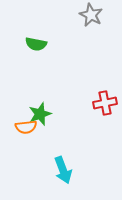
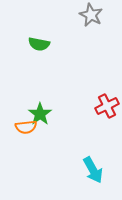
green semicircle: moved 3 px right
red cross: moved 2 px right, 3 px down; rotated 15 degrees counterclockwise
green star: rotated 15 degrees counterclockwise
cyan arrow: moved 30 px right; rotated 8 degrees counterclockwise
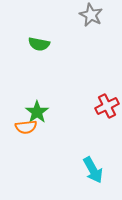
green star: moved 3 px left, 2 px up
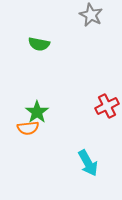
orange semicircle: moved 2 px right, 1 px down
cyan arrow: moved 5 px left, 7 px up
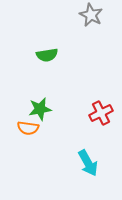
green semicircle: moved 8 px right, 11 px down; rotated 20 degrees counterclockwise
red cross: moved 6 px left, 7 px down
green star: moved 3 px right, 3 px up; rotated 25 degrees clockwise
orange semicircle: rotated 15 degrees clockwise
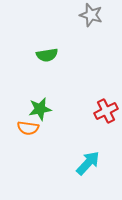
gray star: rotated 10 degrees counterclockwise
red cross: moved 5 px right, 2 px up
cyan arrow: rotated 108 degrees counterclockwise
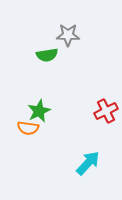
gray star: moved 23 px left, 20 px down; rotated 15 degrees counterclockwise
green star: moved 1 px left, 2 px down; rotated 15 degrees counterclockwise
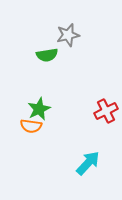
gray star: rotated 15 degrees counterclockwise
green star: moved 2 px up
orange semicircle: moved 3 px right, 2 px up
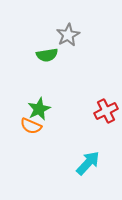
gray star: rotated 15 degrees counterclockwise
orange semicircle: rotated 15 degrees clockwise
